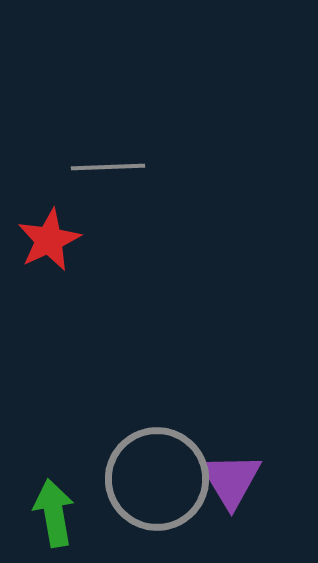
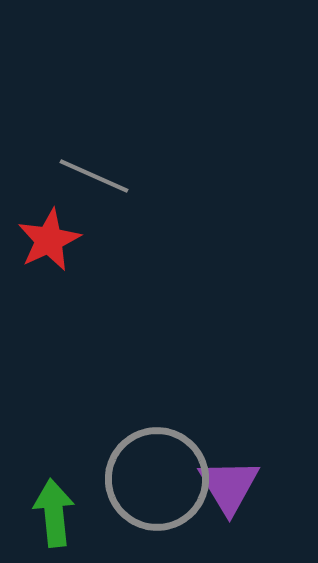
gray line: moved 14 px left, 9 px down; rotated 26 degrees clockwise
purple triangle: moved 2 px left, 6 px down
green arrow: rotated 4 degrees clockwise
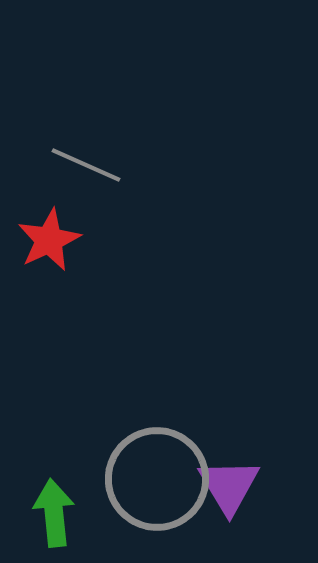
gray line: moved 8 px left, 11 px up
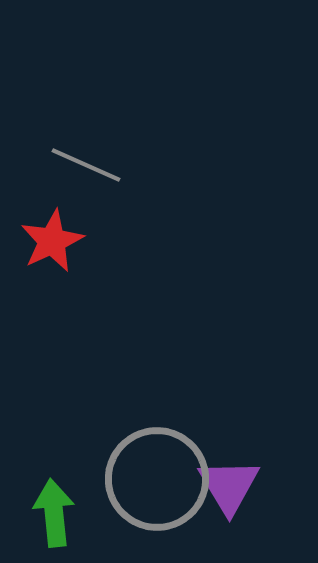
red star: moved 3 px right, 1 px down
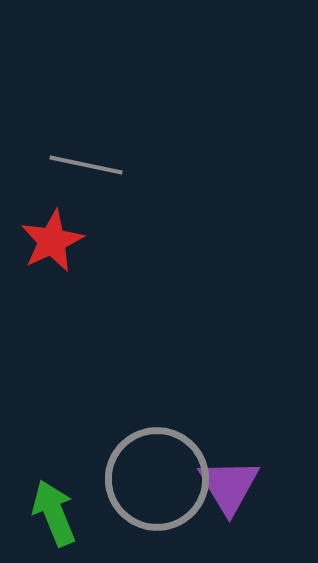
gray line: rotated 12 degrees counterclockwise
green arrow: rotated 16 degrees counterclockwise
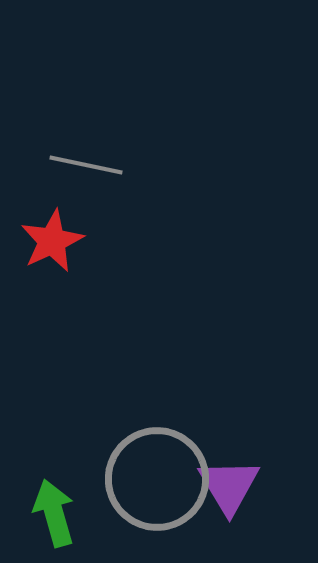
green arrow: rotated 6 degrees clockwise
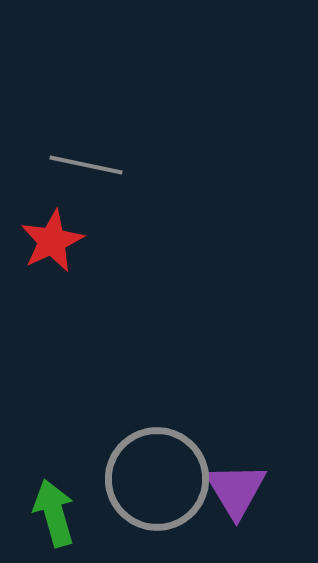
purple triangle: moved 7 px right, 4 px down
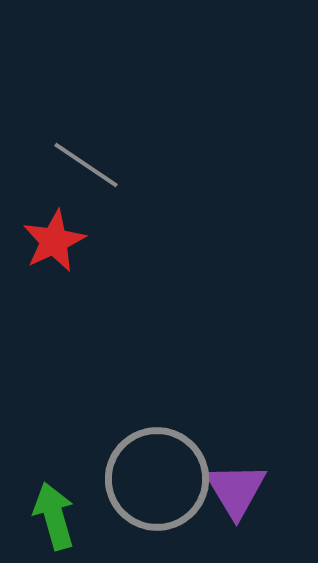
gray line: rotated 22 degrees clockwise
red star: moved 2 px right
green arrow: moved 3 px down
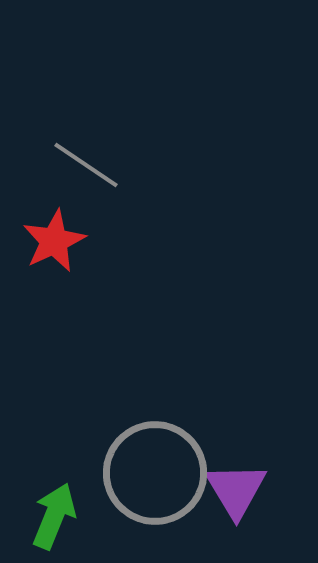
gray circle: moved 2 px left, 6 px up
green arrow: rotated 38 degrees clockwise
